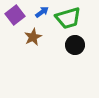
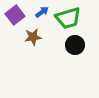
brown star: rotated 18 degrees clockwise
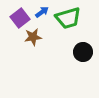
purple square: moved 5 px right, 3 px down
black circle: moved 8 px right, 7 px down
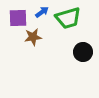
purple square: moved 2 px left; rotated 36 degrees clockwise
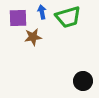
blue arrow: rotated 64 degrees counterclockwise
green trapezoid: moved 1 px up
black circle: moved 29 px down
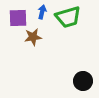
blue arrow: rotated 24 degrees clockwise
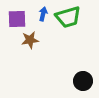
blue arrow: moved 1 px right, 2 px down
purple square: moved 1 px left, 1 px down
brown star: moved 3 px left, 3 px down
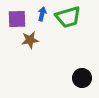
blue arrow: moved 1 px left
black circle: moved 1 px left, 3 px up
